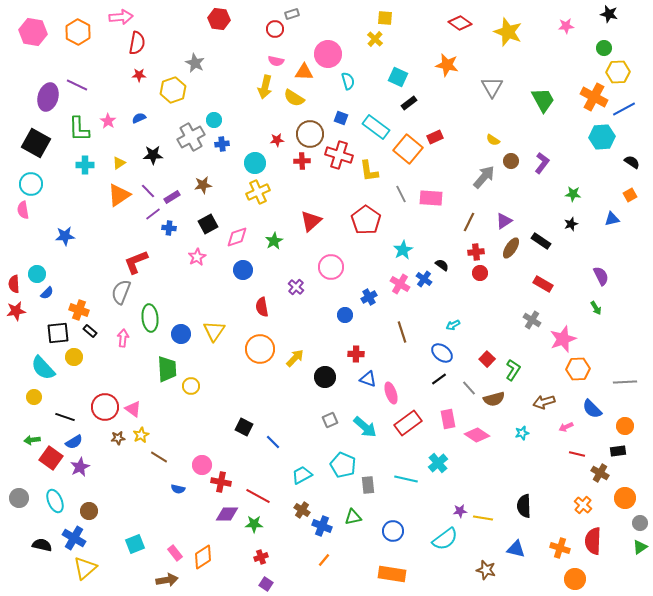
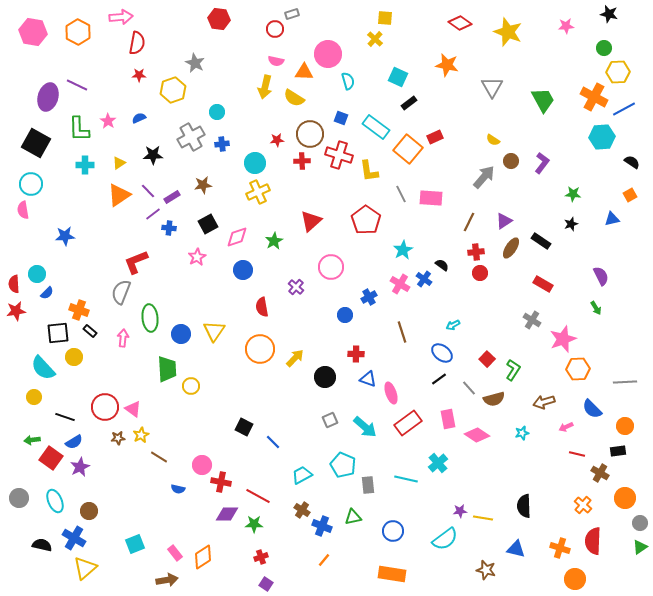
cyan circle at (214, 120): moved 3 px right, 8 px up
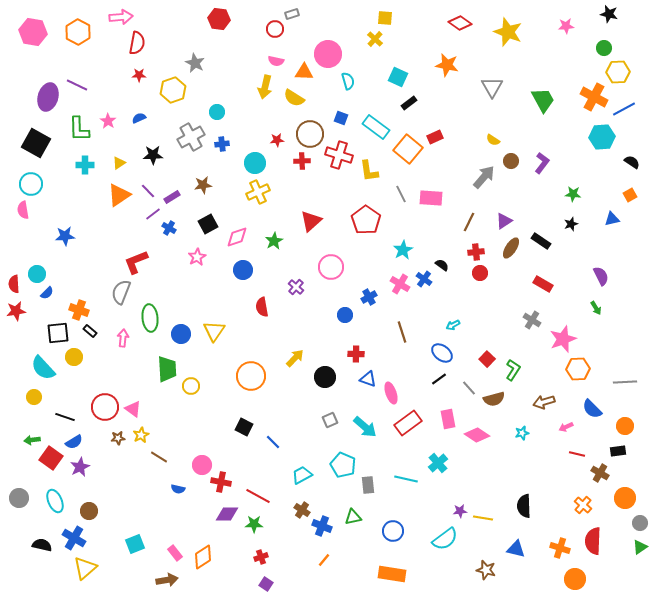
blue cross at (169, 228): rotated 24 degrees clockwise
orange circle at (260, 349): moved 9 px left, 27 px down
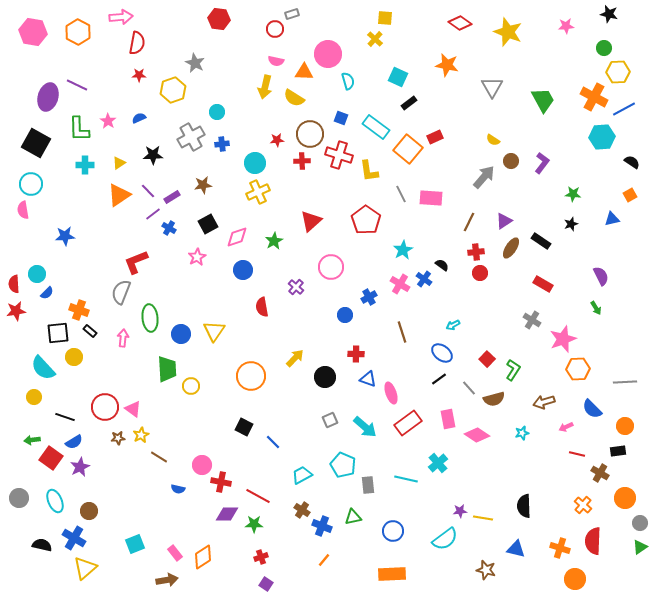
orange rectangle at (392, 574): rotated 12 degrees counterclockwise
